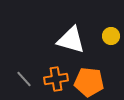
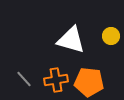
orange cross: moved 1 px down
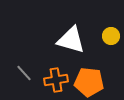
gray line: moved 6 px up
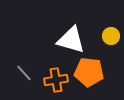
orange pentagon: moved 10 px up
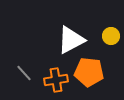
white triangle: rotated 44 degrees counterclockwise
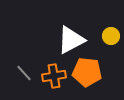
orange pentagon: moved 2 px left
orange cross: moved 2 px left, 4 px up
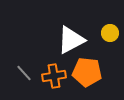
yellow circle: moved 1 px left, 3 px up
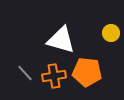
yellow circle: moved 1 px right
white triangle: moved 10 px left; rotated 44 degrees clockwise
gray line: moved 1 px right
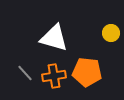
white triangle: moved 7 px left, 2 px up
